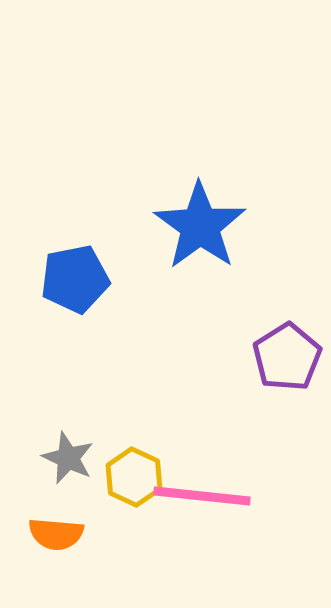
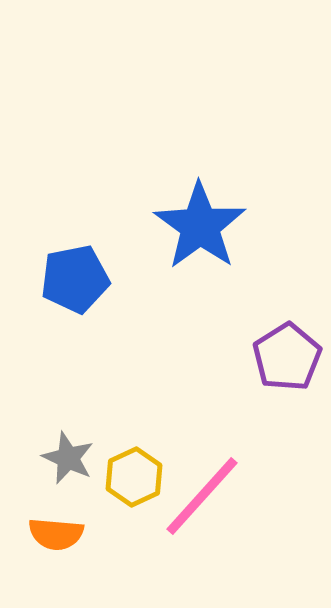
yellow hexagon: rotated 10 degrees clockwise
pink line: rotated 54 degrees counterclockwise
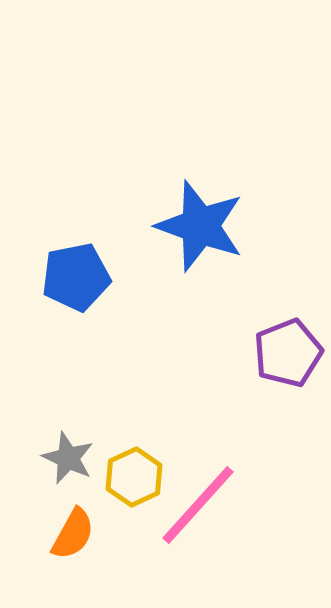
blue star: rotated 16 degrees counterclockwise
blue pentagon: moved 1 px right, 2 px up
purple pentagon: moved 1 px right, 4 px up; rotated 10 degrees clockwise
pink line: moved 4 px left, 9 px down
orange semicircle: moved 17 px right; rotated 66 degrees counterclockwise
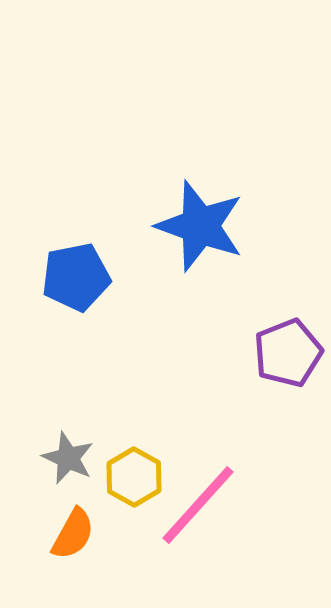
yellow hexagon: rotated 6 degrees counterclockwise
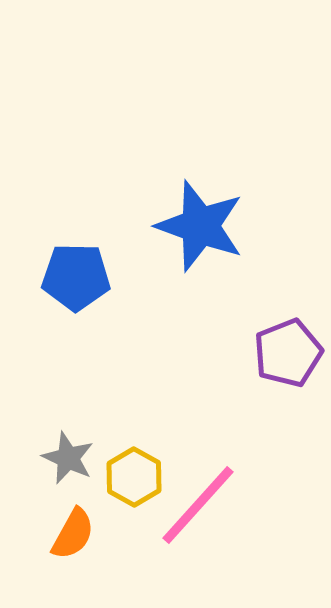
blue pentagon: rotated 12 degrees clockwise
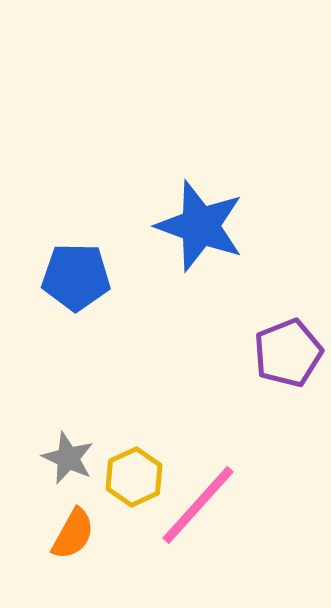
yellow hexagon: rotated 6 degrees clockwise
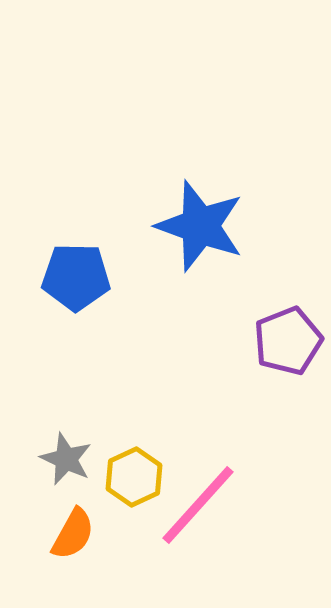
purple pentagon: moved 12 px up
gray star: moved 2 px left, 1 px down
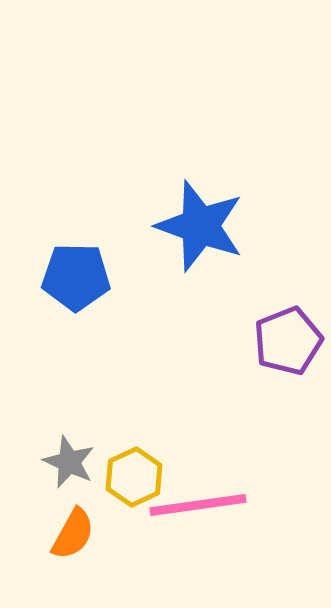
gray star: moved 3 px right, 3 px down
pink line: rotated 40 degrees clockwise
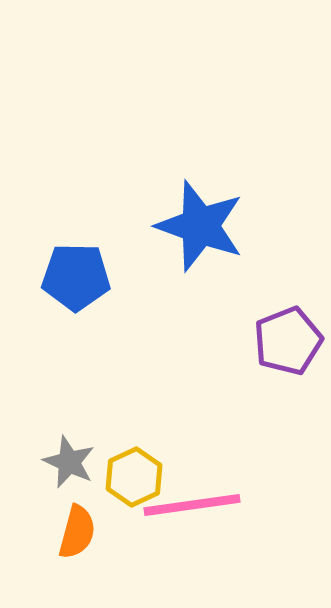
pink line: moved 6 px left
orange semicircle: moved 4 px right, 2 px up; rotated 14 degrees counterclockwise
